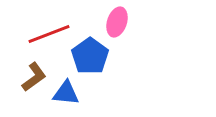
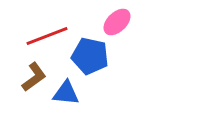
pink ellipse: rotated 28 degrees clockwise
red line: moved 2 px left, 2 px down
blue pentagon: rotated 24 degrees counterclockwise
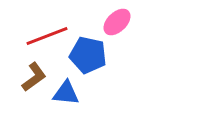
blue pentagon: moved 2 px left, 1 px up
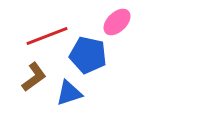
blue triangle: moved 3 px right; rotated 24 degrees counterclockwise
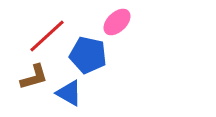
red line: rotated 21 degrees counterclockwise
brown L-shape: rotated 20 degrees clockwise
blue triangle: rotated 48 degrees clockwise
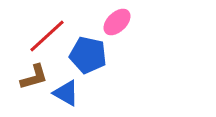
blue triangle: moved 3 px left
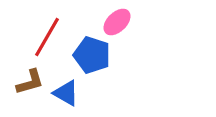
red line: moved 1 px down; rotated 18 degrees counterclockwise
blue pentagon: moved 4 px right; rotated 6 degrees clockwise
brown L-shape: moved 4 px left, 5 px down
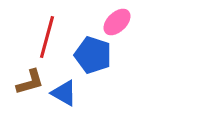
red line: rotated 15 degrees counterclockwise
blue pentagon: moved 1 px right
blue triangle: moved 2 px left
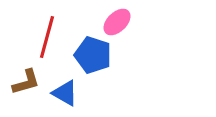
brown L-shape: moved 4 px left
blue triangle: moved 1 px right
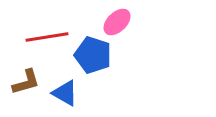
red line: rotated 66 degrees clockwise
